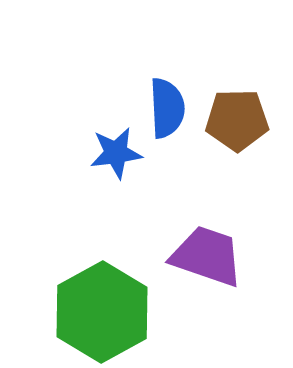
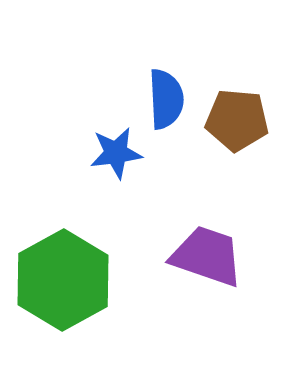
blue semicircle: moved 1 px left, 9 px up
brown pentagon: rotated 6 degrees clockwise
green hexagon: moved 39 px left, 32 px up
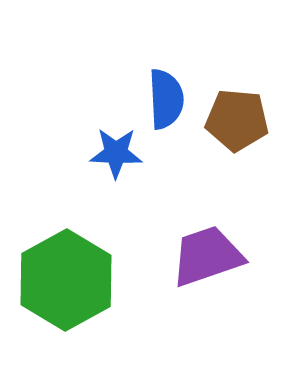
blue star: rotated 10 degrees clockwise
purple trapezoid: rotated 38 degrees counterclockwise
green hexagon: moved 3 px right
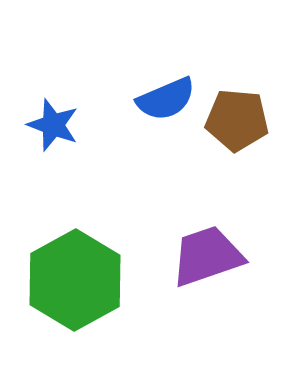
blue semicircle: rotated 70 degrees clockwise
blue star: moved 63 px left, 28 px up; rotated 18 degrees clockwise
green hexagon: moved 9 px right
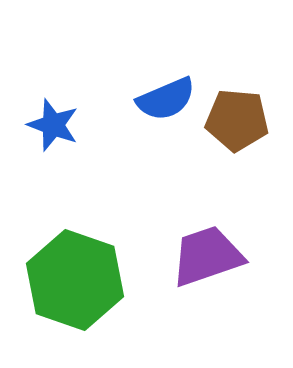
green hexagon: rotated 12 degrees counterclockwise
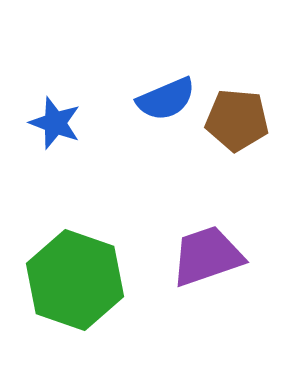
blue star: moved 2 px right, 2 px up
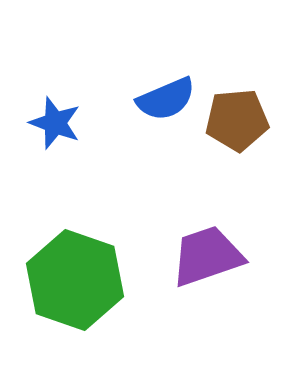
brown pentagon: rotated 10 degrees counterclockwise
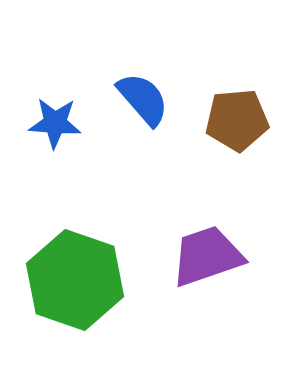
blue semicircle: moved 23 px left; rotated 108 degrees counterclockwise
blue star: rotated 16 degrees counterclockwise
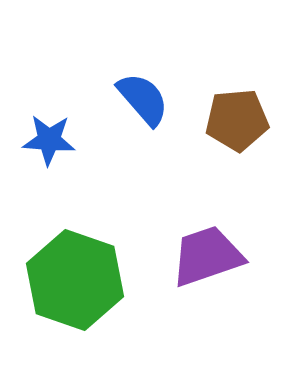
blue star: moved 6 px left, 17 px down
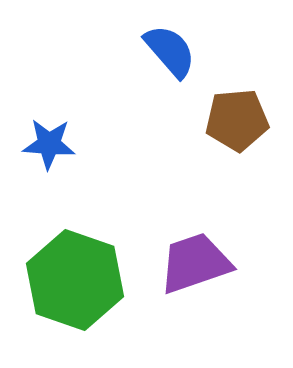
blue semicircle: moved 27 px right, 48 px up
blue star: moved 4 px down
purple trapezoid: moved 12 px left, 7 px down
